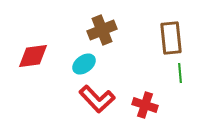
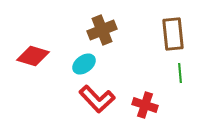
brown rectangle: moved 2 px right, 4 px up
red diamond: rotated 24 degrees clockwise
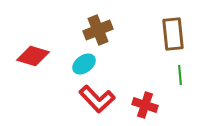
brown cross: moved 4 px left
green line: moved 2 px down
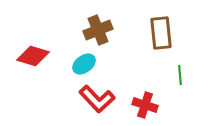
brown rectangle: moved 12 px left, 1 px up
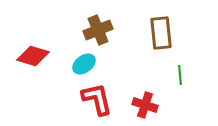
red L-shape: rotated 150 degrees counterclockwise
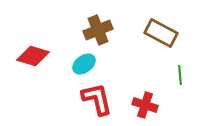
brown rectangle: rotated 56 degrees counterclockwise
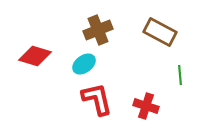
brown rectangle: moved 1 px left, 1 px up
red diamond: moved 2 px right
red cross: moved 1 px right, 1 px down
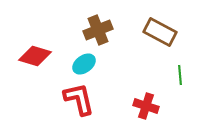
red L-shape: moved 18 px left
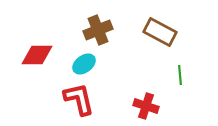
red diamond: moved 2 px right, 1 px up; rotated 16 degrees counterclockwise
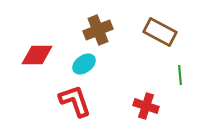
red L-shape: moved 4 px left, 2 px down; rotated 6 degrees counterclockwise
